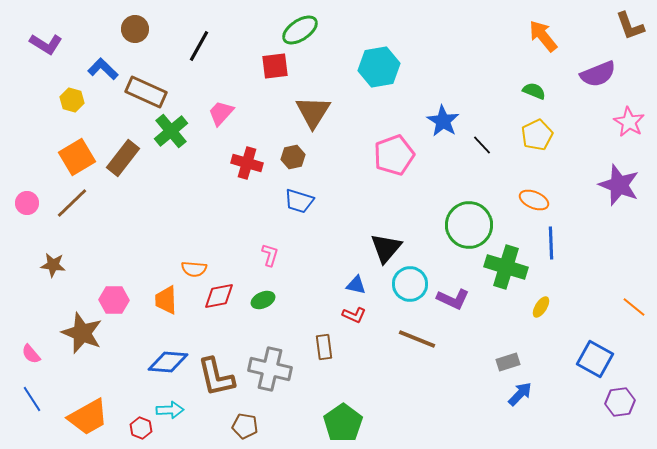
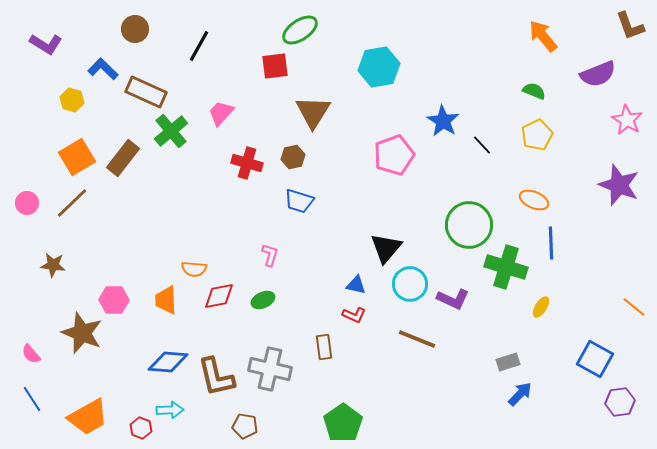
pink star at (629, 122): moved 2 px left, 2 px up
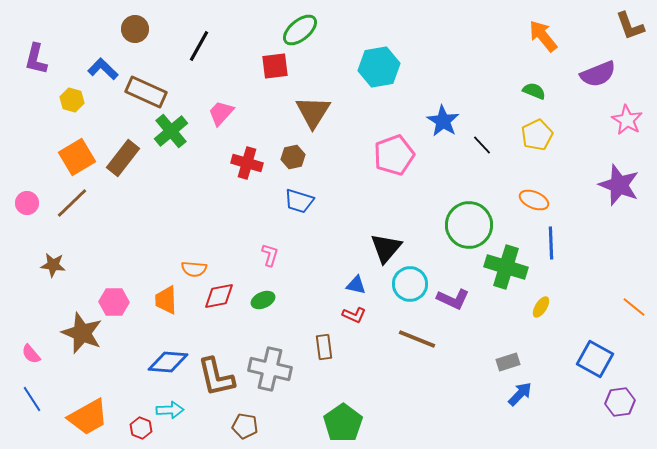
green ellipse at (300, 30): rotated 6 degrees counterclockwise
purple L-shape at (46, 44): moved 10 px left, 15 px down; rotated 72 degrees clockwise
pink hexagon at (114, 300): moved 2 px down
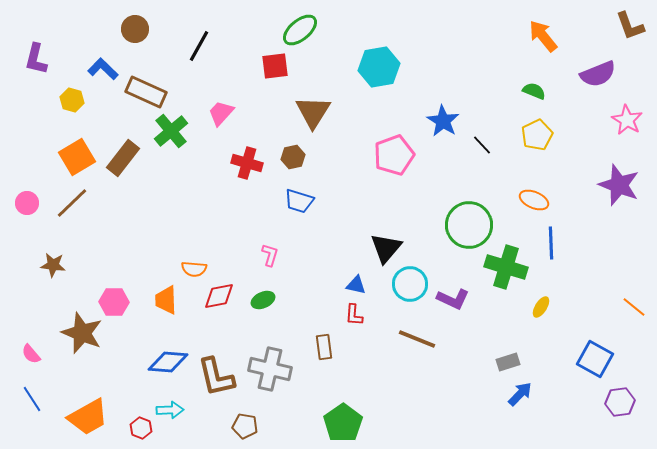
red L-shape at (354, 315): rotated 70 degrees clockwise
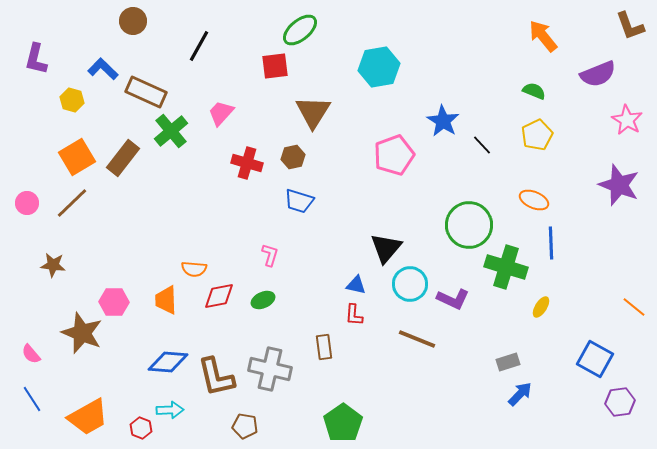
brown circle at (135, 29): moved 2 px left, 8 px up
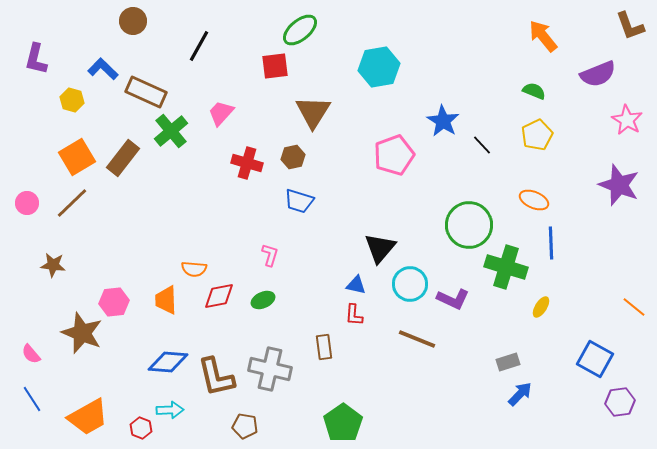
black triangle at (386, 248): moved 6 px left
pink hexagon at (114, 302): rotated 8 degrees counterclockwise
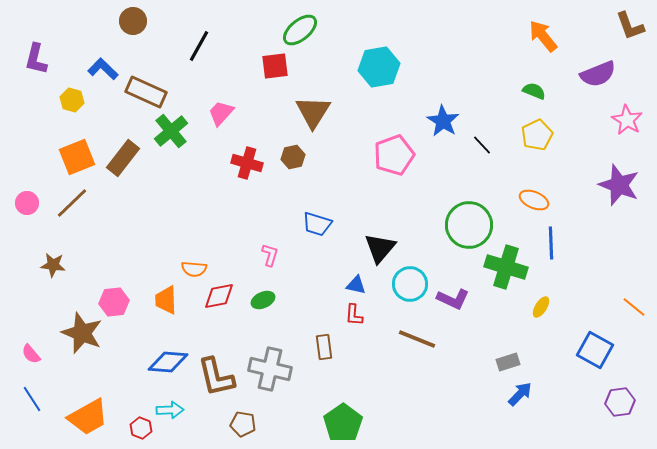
orange square at (77, 157): rotated 9 degrees clockwise
blue trapezoid at (299, 201): moved 18 px right, 23 px down
blue square at (595, 359): moved 9 px up
brown pentagon at (245, 426): moved 2 px left, 2 px up
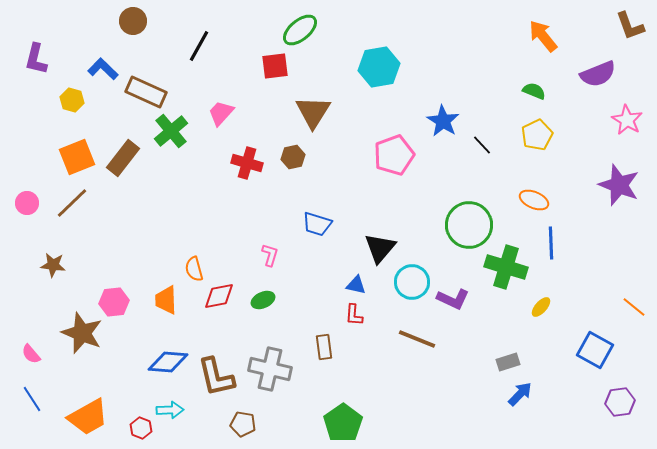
orange semicircle at (194, 269): rotated 70 degrees clockwise
cyan circle at (410, 284): moved 2 px right, 2 px up
yellow ellipse at (541, 307): rotated 10 degrees clockwise
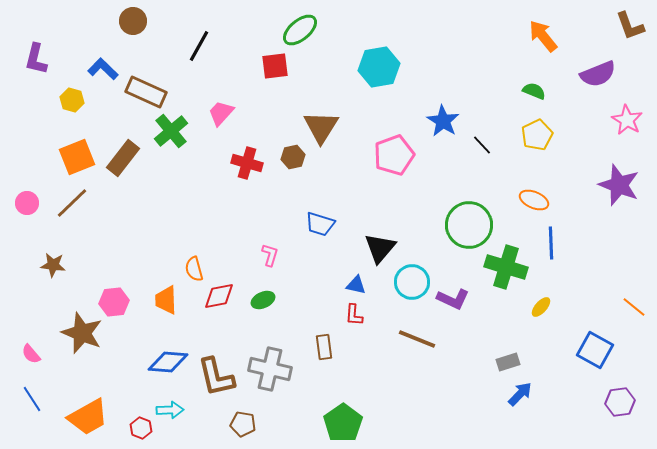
brown triangle at (313, 112): moved 8 px right, 15 px down
blue trapezoid at (317, 224): moved 3 px right
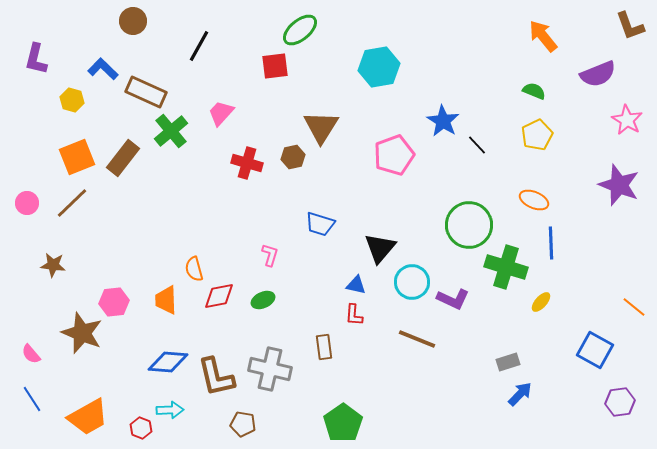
black line at (482, 145): moved 5 px left
yellow ellipse at (541, 307): moved 5 px up
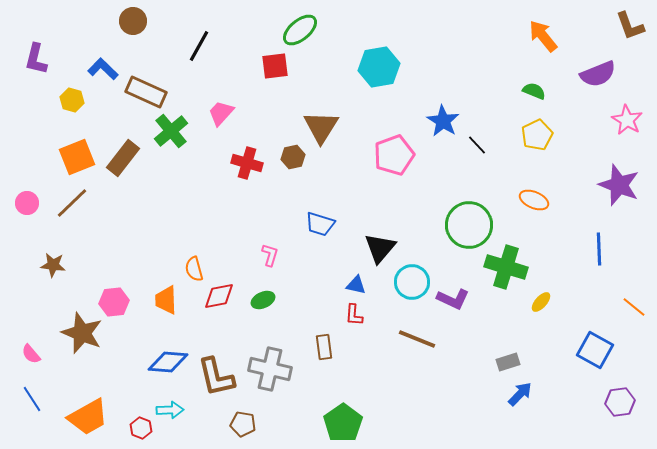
blue line at (551, 243): moved 48 px right, 6 px down
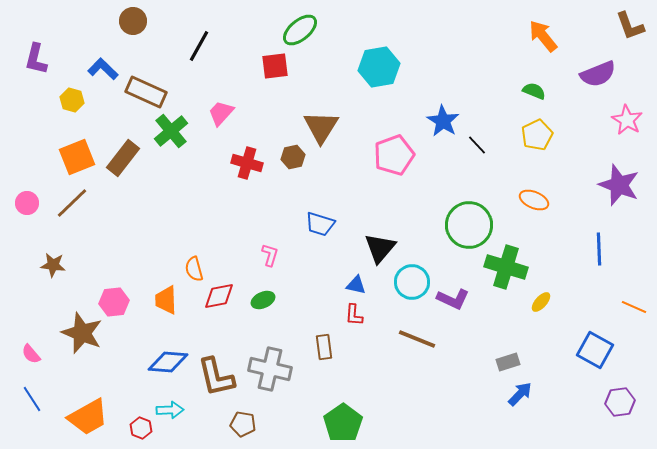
orange line at (634, 307): rotated 15 degrees counterclockwise
